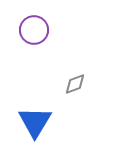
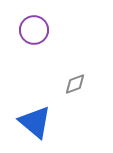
blue triangle: rotated 21 degrees counterclockwise
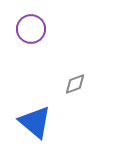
purple circle: moved 3 px left, 1 px up
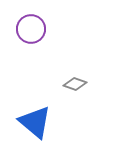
gray diamond: rotated 40 degrees clockwise
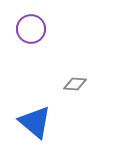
gray diamond: rotated 15 degrees counterclockwise
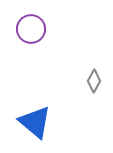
gray diamond: moved 19 px right, 3 px up; rotated 65 degrees counterclockwise
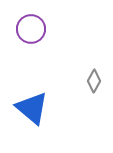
blue triangle: moved 3 px left, 14 px up
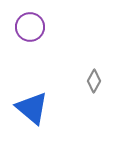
purple circle: moved 1 px left, 2 px up
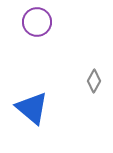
purple circle: moved 7 px right, 5 px up
